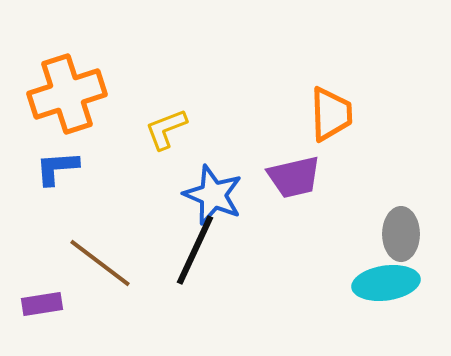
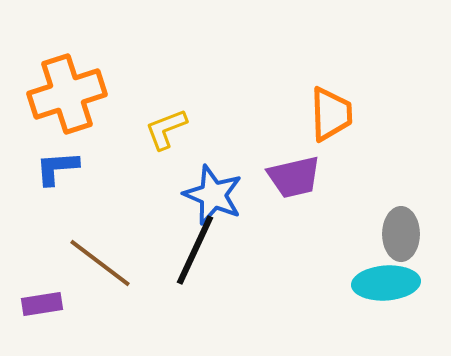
cyan ellipse: rotated 4 degrees clockwise
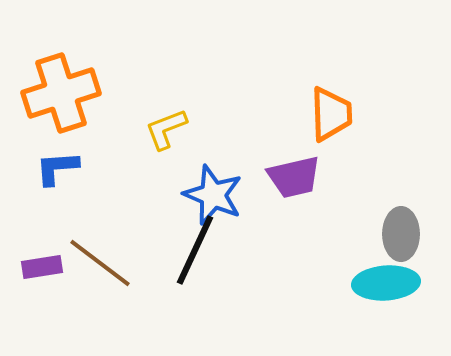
orange cross: moved 6 px left, 1 px up
purple rectangle: moved 37 px up
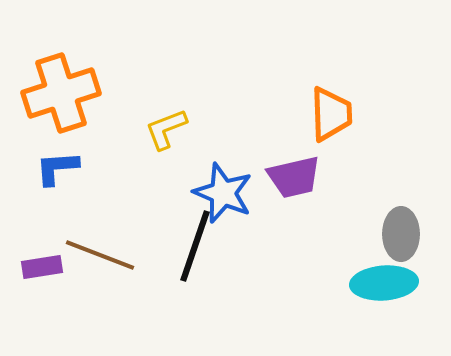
blue star: moved 10 px right, 2 px up
black line: moved 4 px up; rotated 6 degrees counterclockwise
brown line: moved 8 px up; rotated 16 degrees counterclockwise
cyan ellipse: moved 2 px left
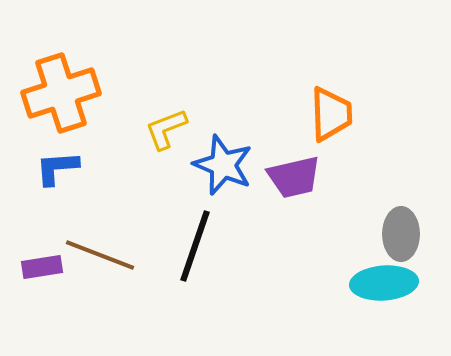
blue star: moved 28 px up
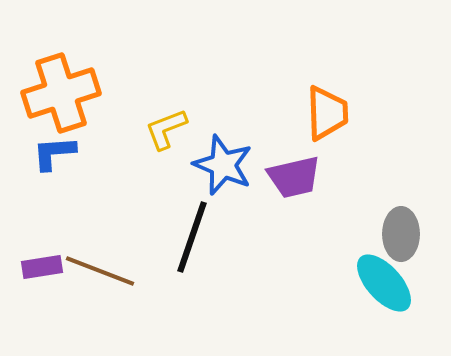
orange trapezoid: moved 4 px left, 1 px up
blue L-shape: moved 3 px left, 15 px up
black line: moved 3 px left, 9 px up
brown line: moved 16 px down
cyan ellipse: rotated 52 degrees clockwise
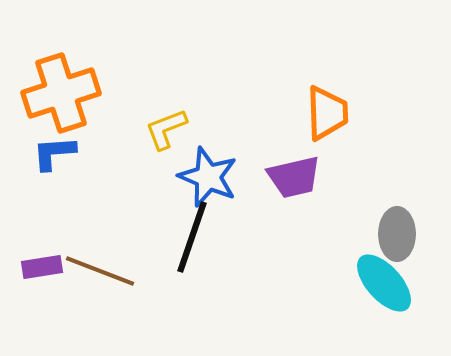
blue star: moved 15 px left, 12 px down
gray ellipse: moved 4 px left
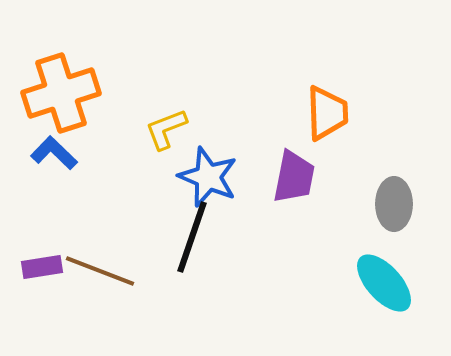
blue L-shape: rotated 48 degrees clockwise
purple trapezoid: rotated 66 degrees counterclockwise
gray ellipse: moved 3 px left, 30 px up
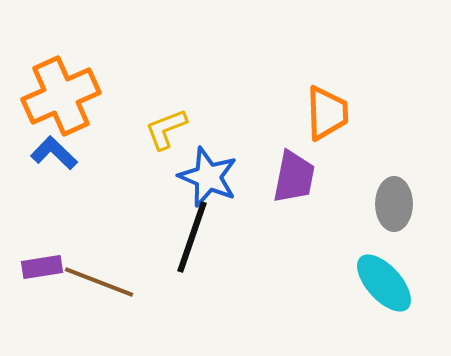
orange cross: moved 3 px down; rotated 6 degrees counterclockwise
brown line: moved 1 px left, 11 px down
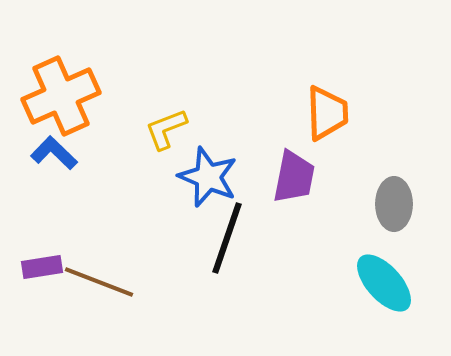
black line: moved 35 px right, 1 px down
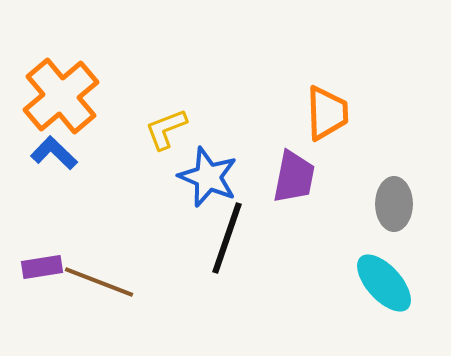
orange cross: rotated 16 degrees counterclockwise
